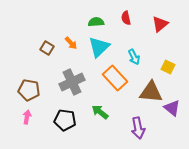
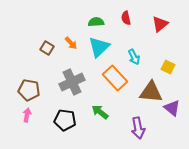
pink arrow: moved 2 px up
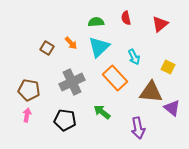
green arrow: moved 2 px right
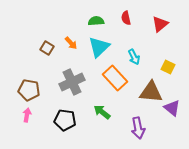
green semicircle: moved 1 px up
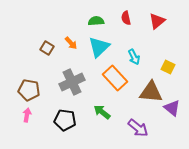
red triangle: moved 3 px left, 3 px up
purple arrow: rotated 40 degrees counterclockwise
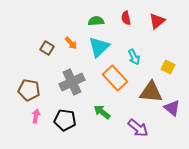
pink arrow: moved 9 px right, 1 px down
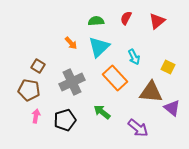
red semicircle: rotated 40 degrees clockwise
brown square: moved 9 px left, 18 px down
black pentagon: rotated 25 degrees counterclockwise
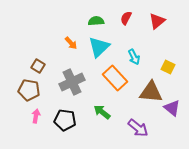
black pentagon: rotated 25 degrees clockwise
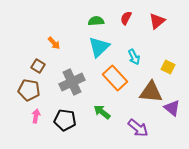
orange arrow: moved 17 px left
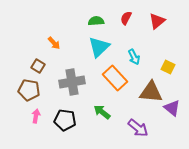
gray cross: rotated 15 degrees clockwise
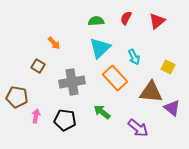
cyan triangle: moved 1 px right, 1 px down
brown pentagon: moved 12 px left, 7 px down
